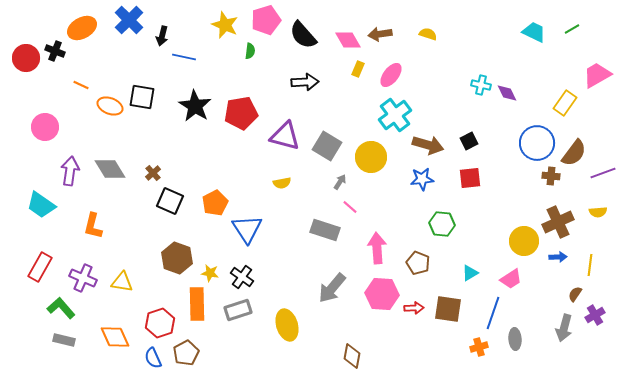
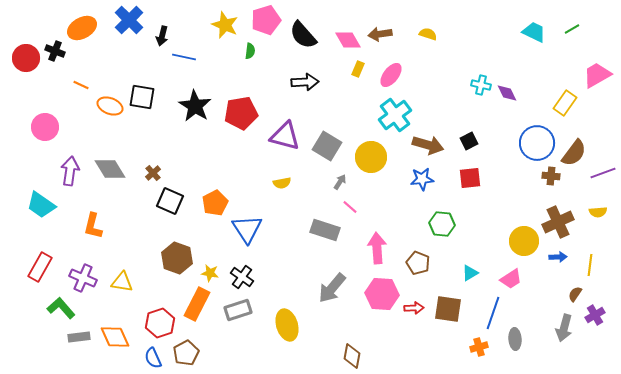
orange rectangle at (197, 304): rotated 28 degrees clockwise
gray rectangle at (64, 340): moved 15 px right, 3 px up; rotated 20 degrees counterclockwise
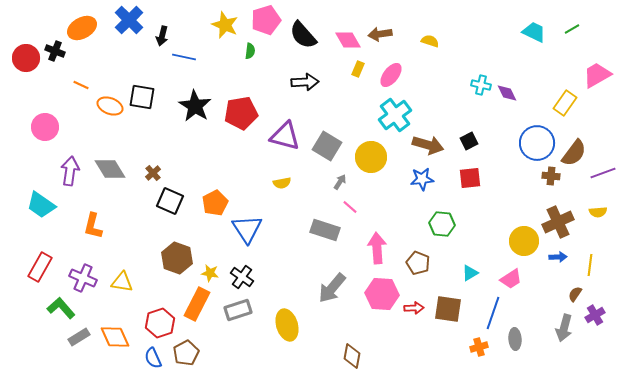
yellow semicircle at (428, 34): moved 2 px right, 7 px down
gray rectangle at (79, 337): rotated 25 degrees counterclockwise
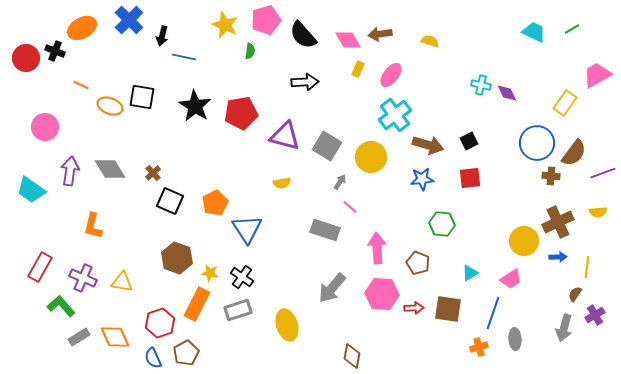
cyan trapezoid at (41, 205): moved 10 px left, 15 px up
yellow line at (590, 265): moved 3 px left, 2 px down
green L-shape at (61, 308): moved 2 px up
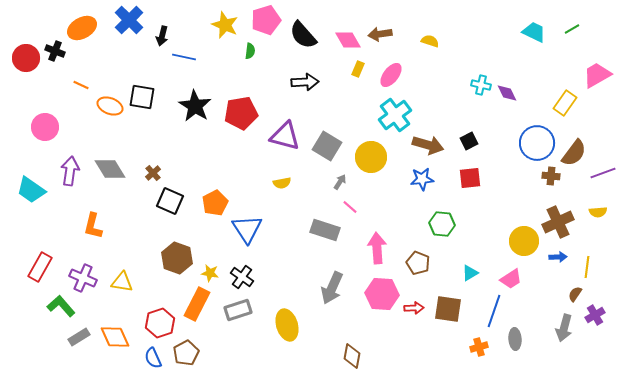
gray arrow at (332, 288): rotated 16 degrees counterclockwise
blue line at (493, 313): moved 1 px right, 2 px up
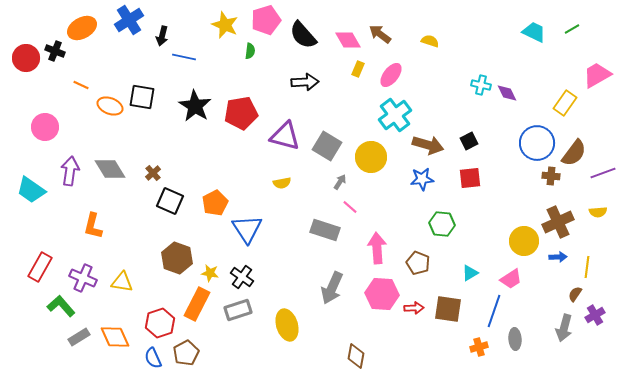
blue cross at (129, 20): rotated 12 degrees clockwise
brown arrow at (380, 34): rotated 45 degrees clockwise
brown diamond at (352, 356): moved 4 px right
